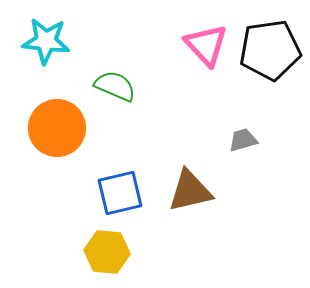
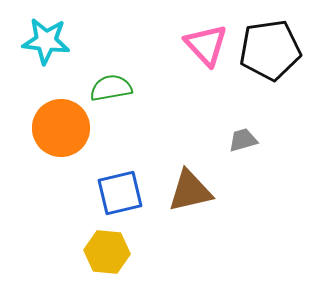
green semicircle: moved 4 px left, 2 px down; rotated 33 degrees counterclockwise
orange circle: moved 4 px right
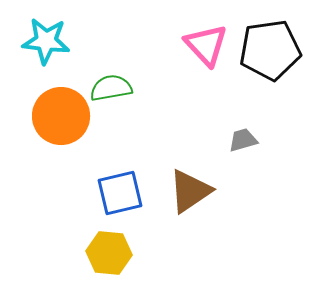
orange circle: moved 12 px up
brown triangle: rotated 21 degrees counterclockwise
yellow hexagon: moved 2 px right, 1 px down
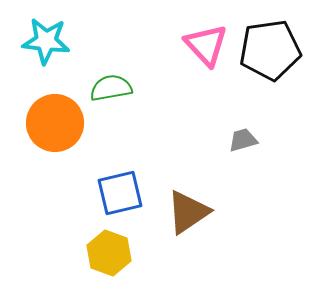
orange circle: moved 6 px left, 7 px down
brown triangle: moved 2 px left, 21 px down
yellow hexagon: rotated 15 degrees clockwise
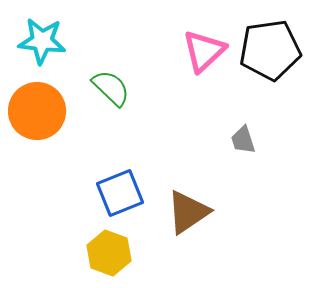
cyan star: moved 4 px left
pink triangle: moved 2 px left, 6 px down; rotated 30 degrees clockwise
green semicircle: rotated 54 degrees clockwise
orange circle: moved 18 px left, 12 px up
gray trapezoid: rotated 92 degrees counterclockwise
blue square: rotated 9 degrees counterclockwise
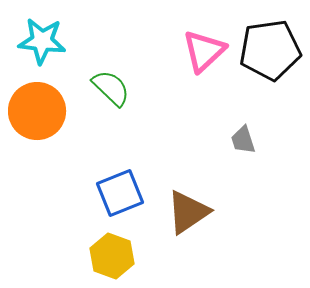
yellow hexagon: moved 3 px right, 3 px down
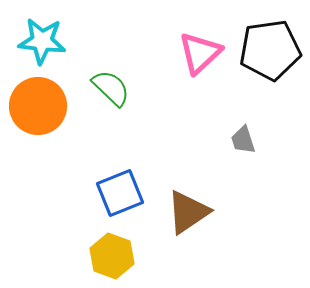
pink triangle: moved 4 px left, 2 px down
orange circle: moved 1 px right, 5 px up
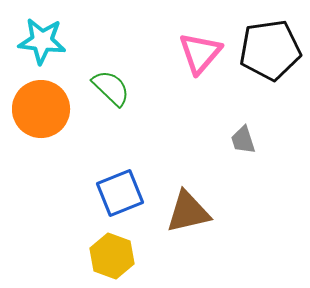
pink triangle: rotated 6 degrees counterclockwise
orange circle: moved 3 px right, 3 px down
brown triangle: rotated 21 degrees clockwise
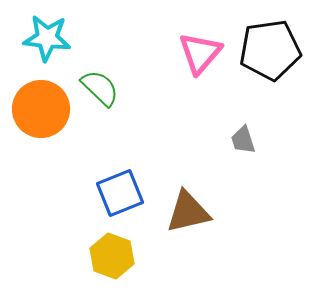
cyan star: moved 5 px right, 3 px up
green semicircle: moved 11 px left
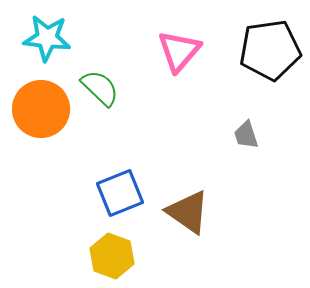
pink triangle: moved 21 px left, 2 px up
gray trapezoid: moved 3 px right, 5 px up
brown triangle: rotated 48 degrees clockwise
